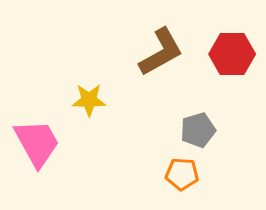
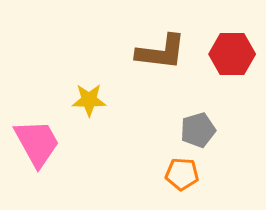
brown L-shape: rotated 36 degrees clockwise
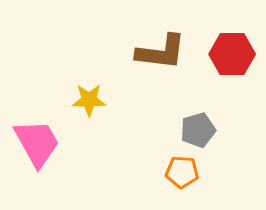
orange pentagon: moved 2 px up
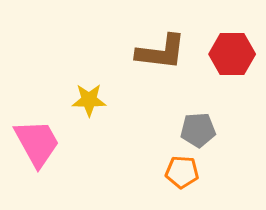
gray pentagon: rotated 12 degrees clockwise
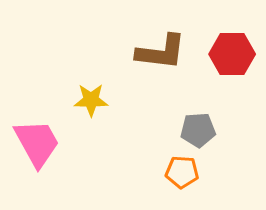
yellow star: moved 2 px right
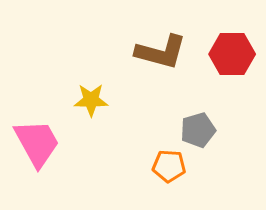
brown L-shape: rotated 8 degrees clockwise
gray pentagon: rotated 12 degrees counterclockwise
orange pentagon: moved 13 px left, 6 px up
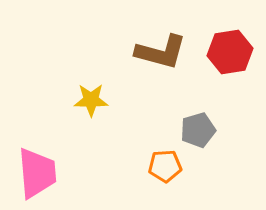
red hexagon: moved 2 px left, 2 px up; rotated 9 degrees counterclockwise
pink trapezoid: moved 30 px down; rotated 24 degrees clockwise
orange pentagon: moved 4 px left; rotated 8 degrees counterclockwise
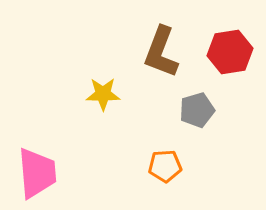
brown L-shape: rotated 96 degrees clockwise
yellow star: moved 12 px right, 6 px up
gray pentagon: moved 1 px left, 20 px up
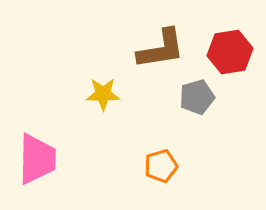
brown L-shape: moved 3 px up; rotated 120 degrees counterclockwise
gray pentagon: moved 13 px up
orange pentagon: moved 4 px left; rotated 12 degrees counterclockwise
pink trapezoid: moved 14 px up; rotated 6 degrees clockwise
